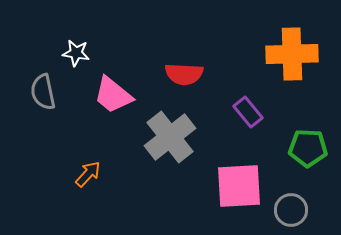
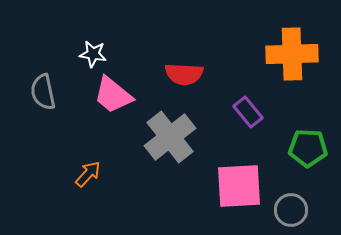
white star: moved 17 px right, 1 px down
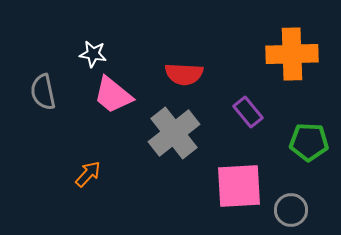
gray cross: moved 4 px right, 4 px up
green pentagon: moved 1 px right, 6 px up
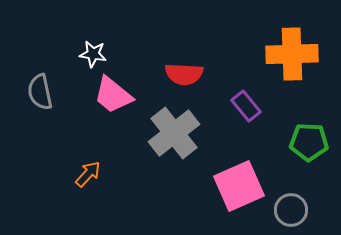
gray semicircle: moved 3 px left
purple rectangle: moved 2 px left, 6 px up
pink square: rotated 21 degrees counterclockwise
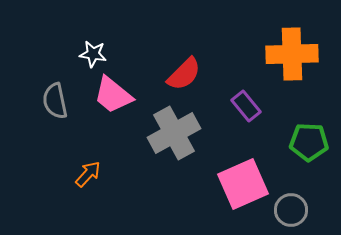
red semicircle: rotated 48 degrees counterclockwise
gray semicircle: moved 15 px right, 9 px down
gray cross: rotated 9 degrees clockwise
pink square: moved 4 px right, 2 px up
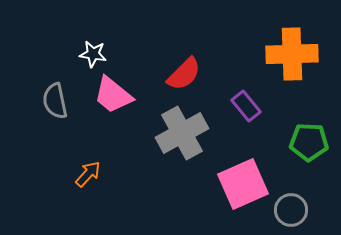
gray cross: moved 8 px right
